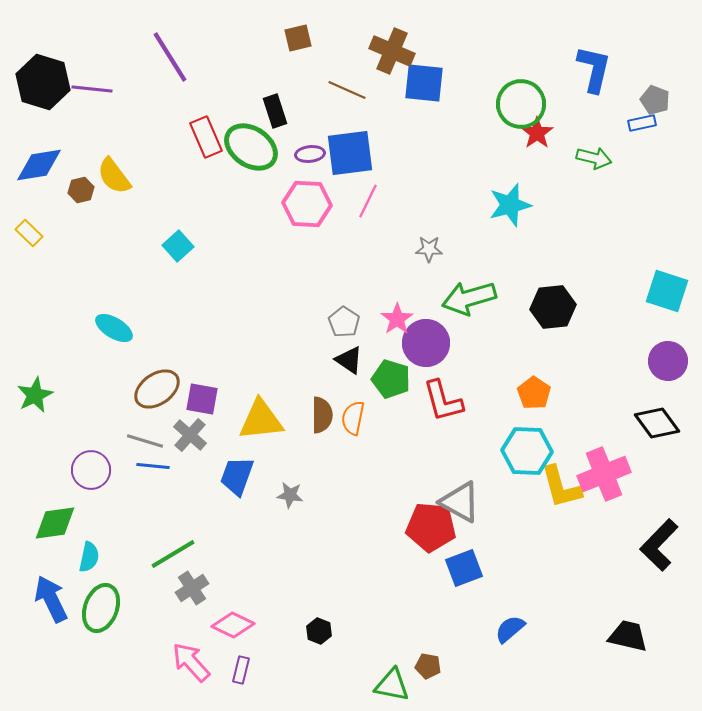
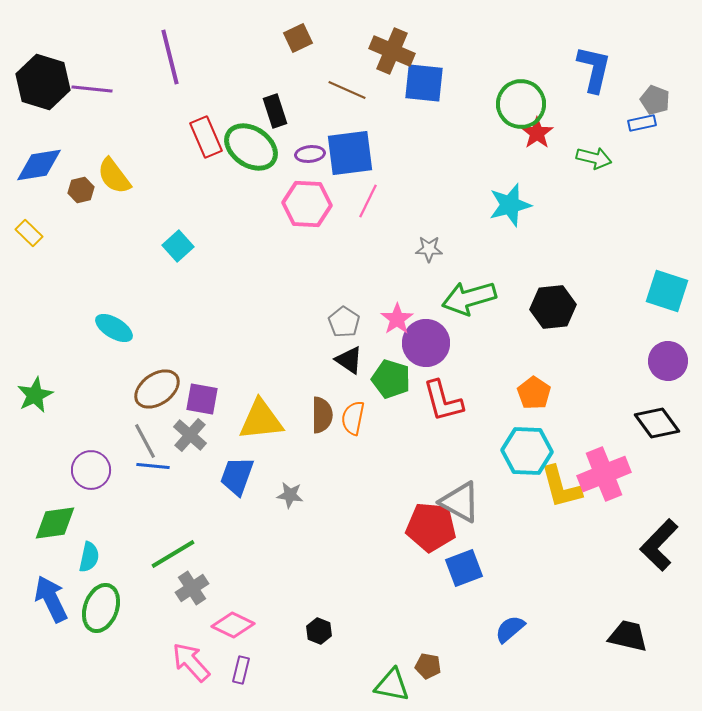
brown square at (298, 38): rotated 12 degrees counterclockwise
purple line at (170, 57): rotated 18 degrees clockwise
gray line at (145, 441): rotated 45 degrees clockwise
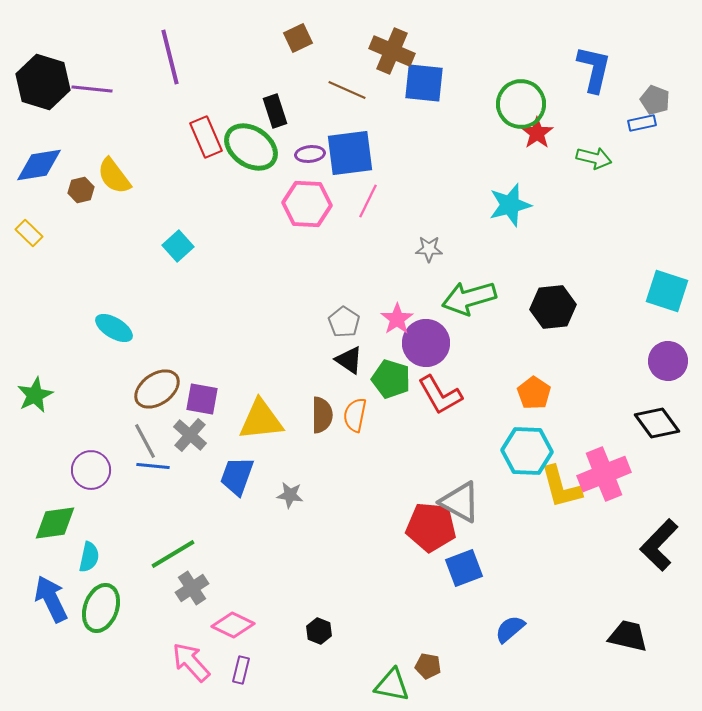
red L-shape at (443, 401): moved 3 px left, 6 px up; rotated 15 degrees counterclockwise
orange semicircle at (353, 418): moved 2 px right, 3 px up
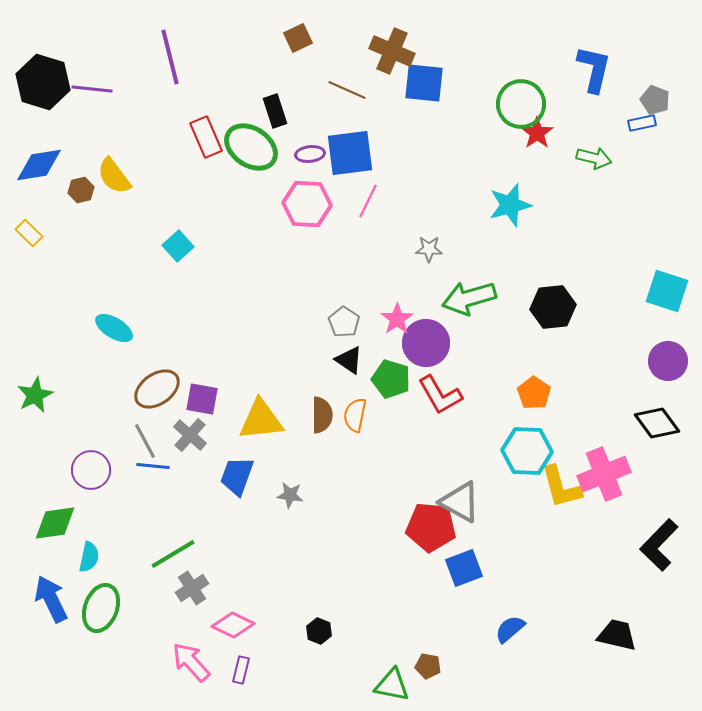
black trapezoid at (628, 636): moved 11 px left, 1 px up
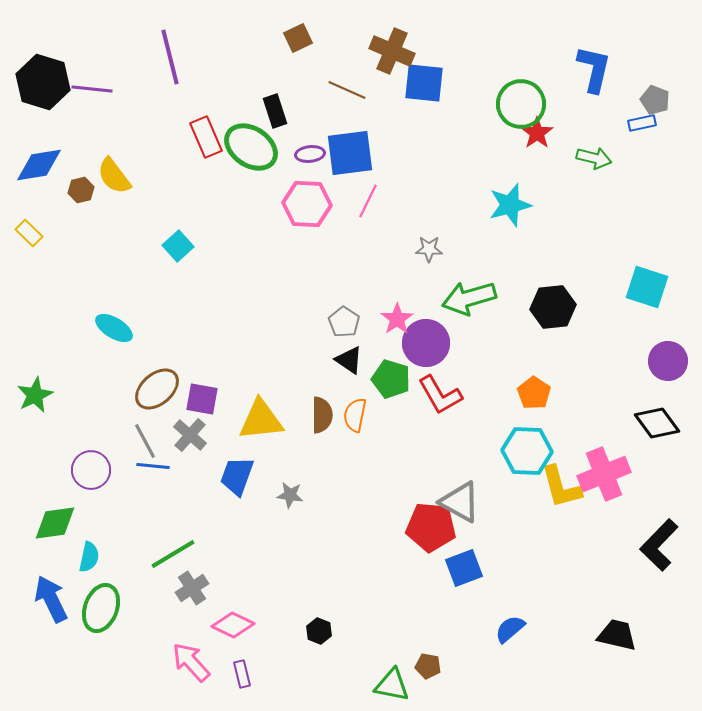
cyan square at (667, 291): moved 20 px left, 4 px up
brown ellipse at (157, 389): rotated 6 degrees counterclockwise
purple rectangle at (241, 670): moved 1 px right, 4 px down; rotated 28 degrees counterclockwise
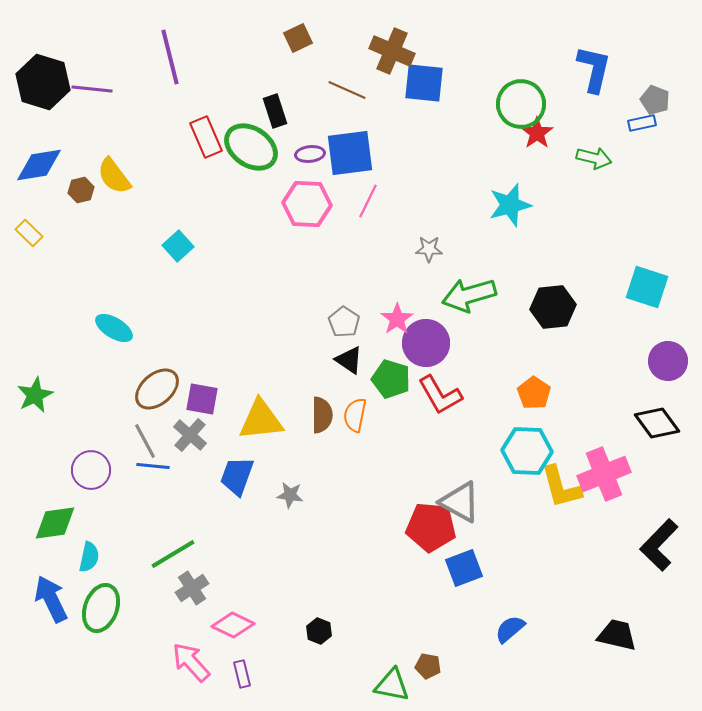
green arrow at (469, 298): moved 3 px up
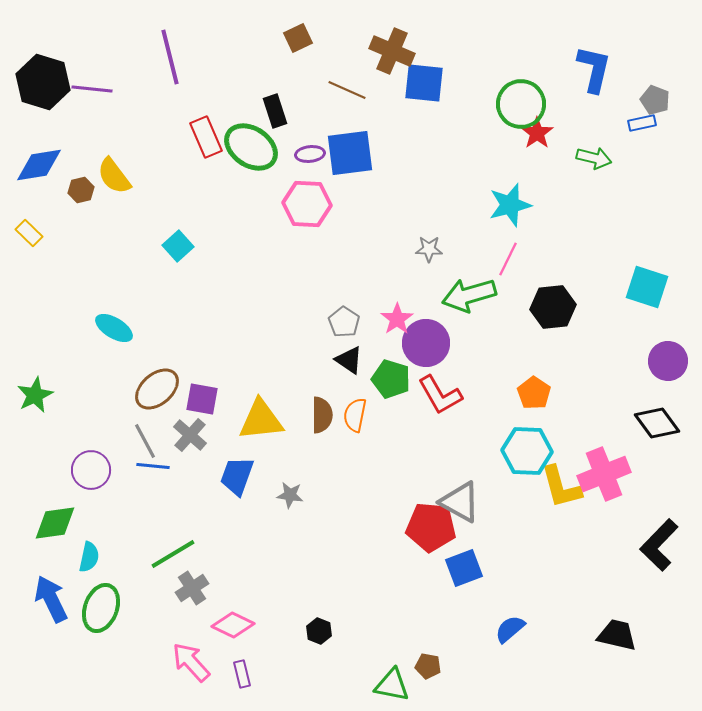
pink line at (368, 201): moved 140 px right, 58 px down
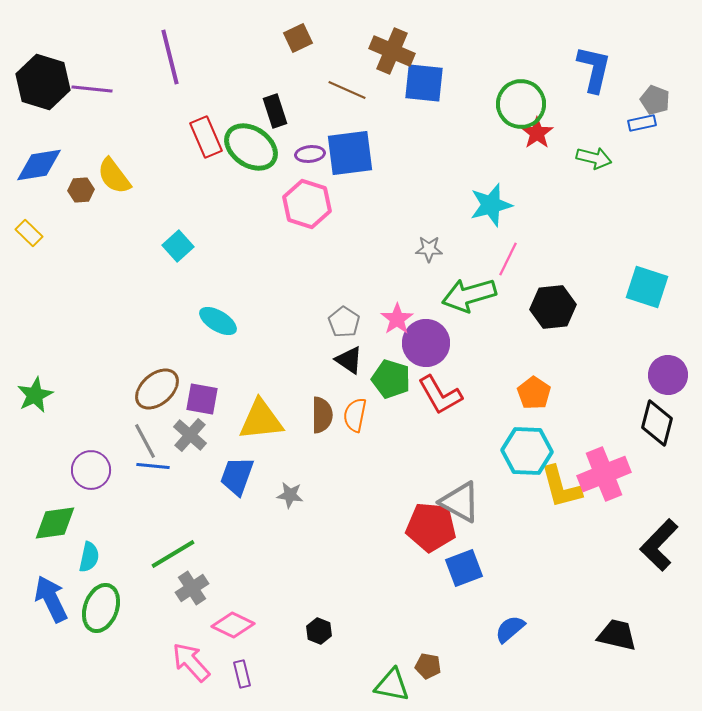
brown hexagon at (81, 190): rotated 10 degrees clockwise
pink hexagon at (307, 204): rotated 15 degrees clockwise
cyan star at (510, 205): moved 19 px left
cyan ellipse at (114, 328): moved 104 px right, 7 px up
purple circle at (668, 361): moved 14 px down
black diamond at (657, 423): rotated 51 degrees clockwise
